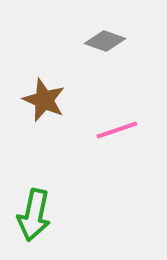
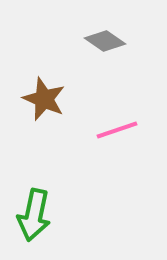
gray diamond: rotated 15 degrees clockwise
brown star: moved 1 px up
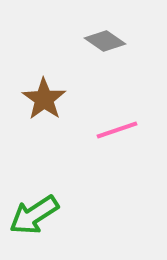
brown star: rotated 12 degrees clockwise
green arrow: rotated 45 degrees clockwise
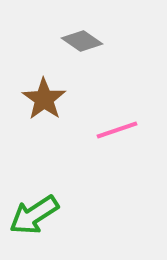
gray diamond: moved 23 px left
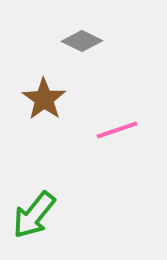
gray diamond: rotated 9 degrees counterclockwise
green arrow: rotated 18 degrees counterclockwise
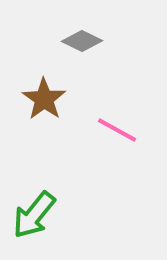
pink line: rotated 48 degrees clockwise
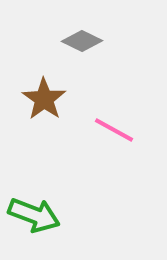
pink line: moved 3 px left
green arrow: rotated 108 degrees counterclockwise
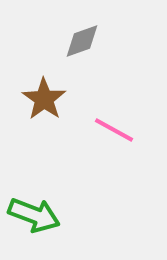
gray diamond: rotated 45 degrees counterclockwise
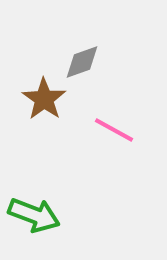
gray diamond: moved 21 px down
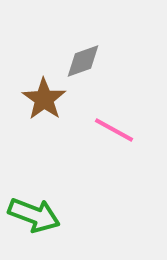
gray diamond: moved 1 px right, 1 px up
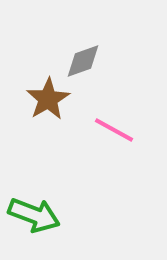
brown star: moved 4 px right; rotated 6 degrees clockwise
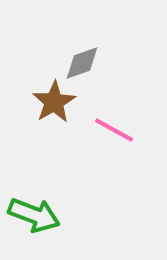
gray diamond: moved 1 px left, 2 px down
brown star: moved 6 px right, 3 px down
